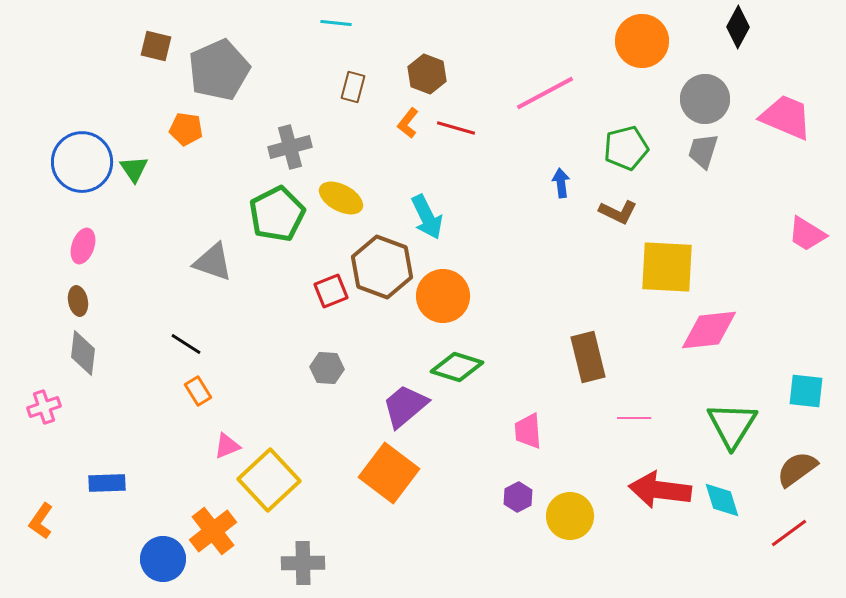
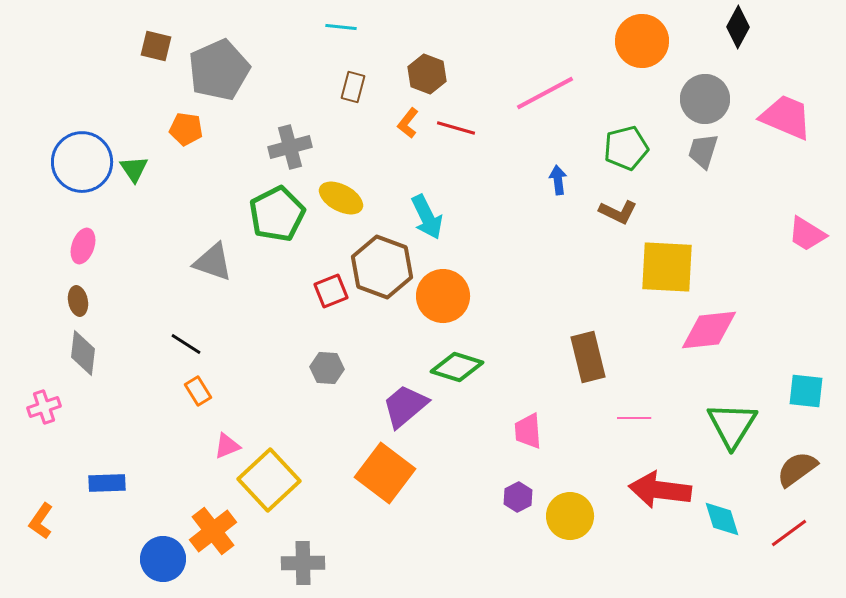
cyan line at (336, 23): moved 5 px right, 4 px down
blue arrow at (561, 183): moved 3 px left, 3 px up
orange square at (389, 473): moved 4 px left
cyan diamond at (722, 500): moved 19 px down
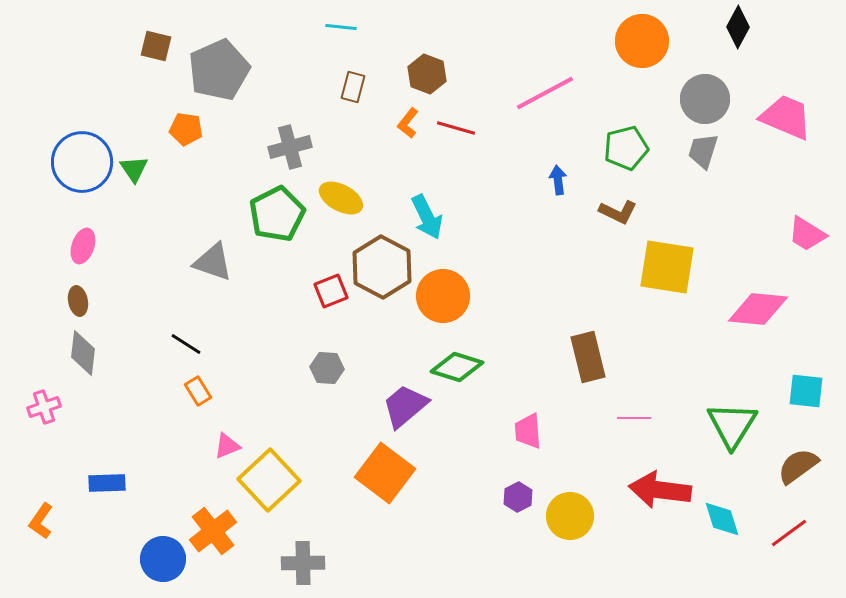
brown hexagon at (382, 267): rotated 8 degrees clockwise
yellow square at (667, 267): rotated 6 degrees clockwise
pink diamond at (709, 330): moved 49 px right, 21 px up; rotated 12 degrees clockwise
brown semicircle at (797, 469): moved 1 px right, 3 px up
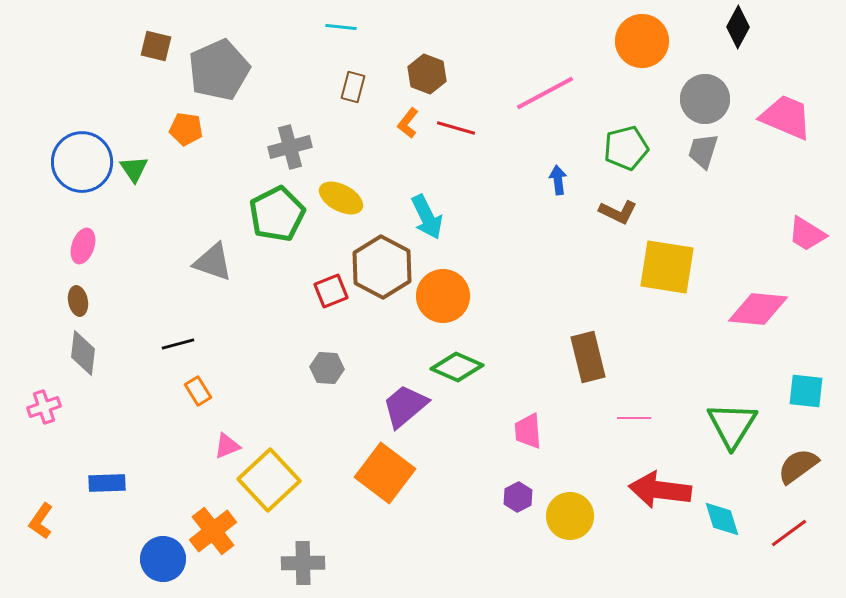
black line at (186, 344): moved 8 px left; rotated 48 degrees counterclockwise
green diamond at (457, 367): rotated 6 degrees clockwise
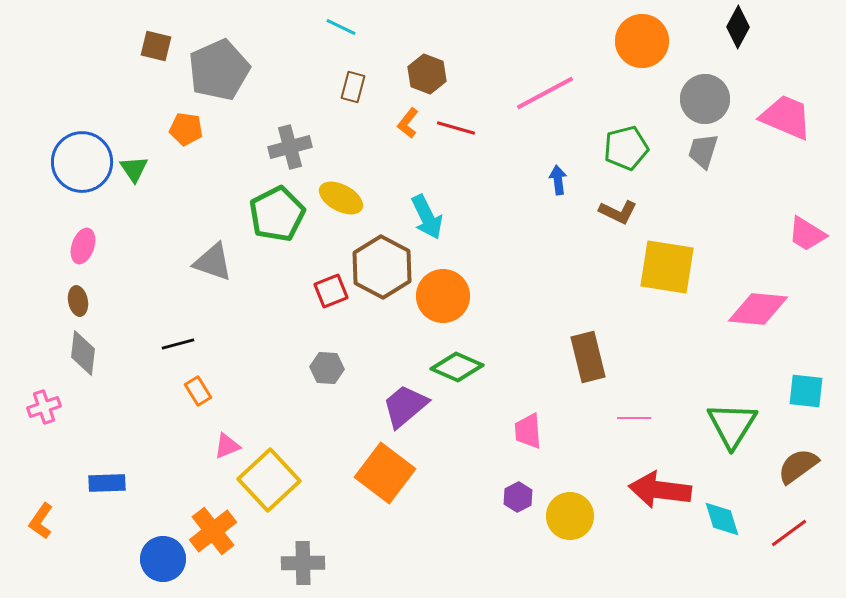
cyan line at (341, 27): rotated 20 degrees clockwise
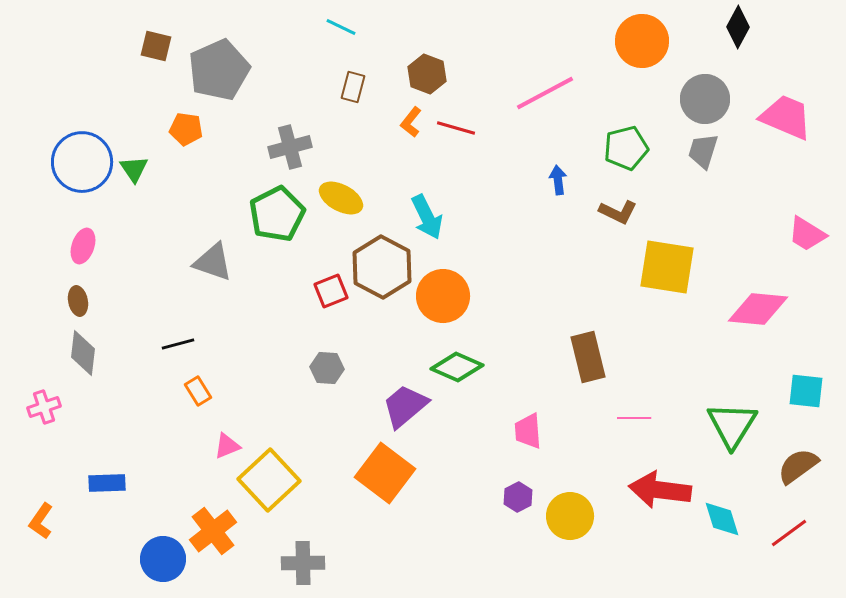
orange L-shape at (408, 123): moved 3 px right, 1 px up
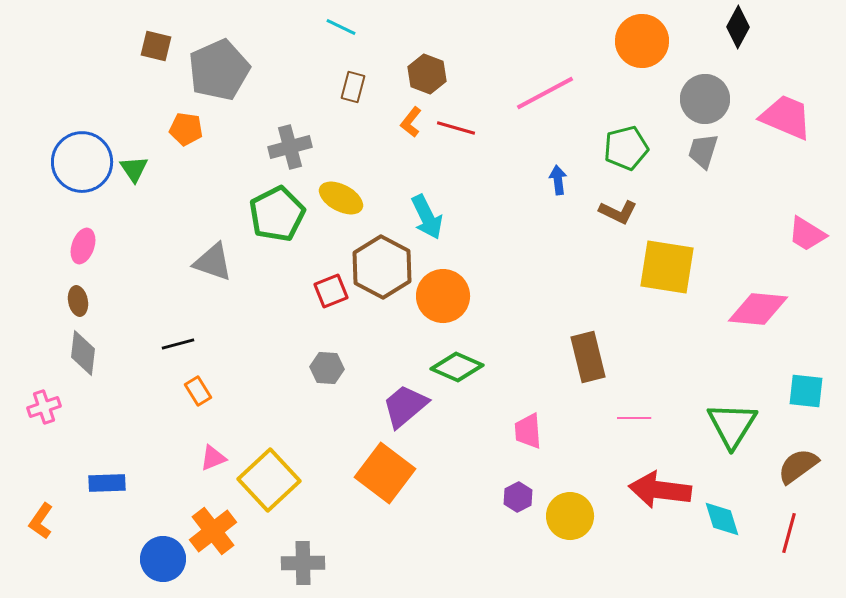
pink triangle at (227, 446): moved 14 px left, 12 px down
red line at (789, 533): rotated 39 degrees counterclockwise
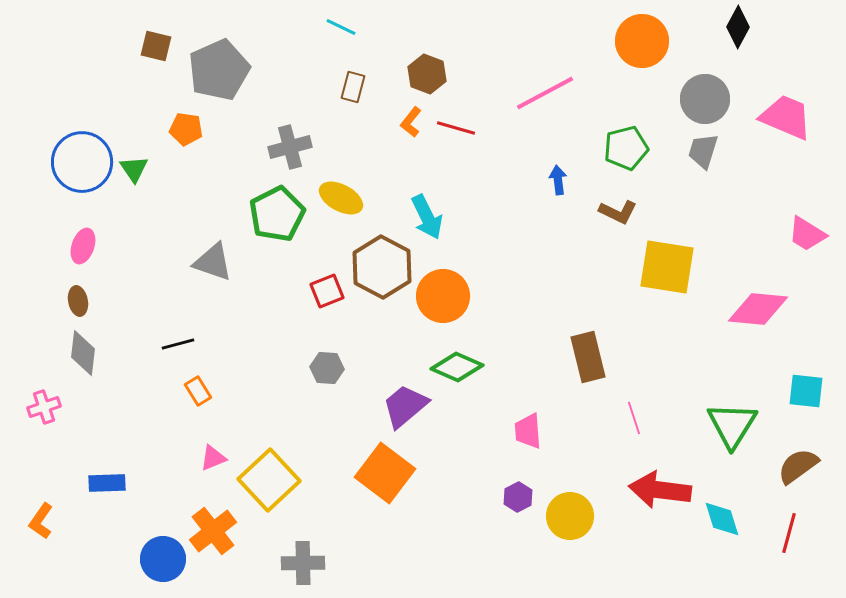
red square at (331, 291): moved 4 px left
pink line at (634, 418): rotated 72 degrees clockwise
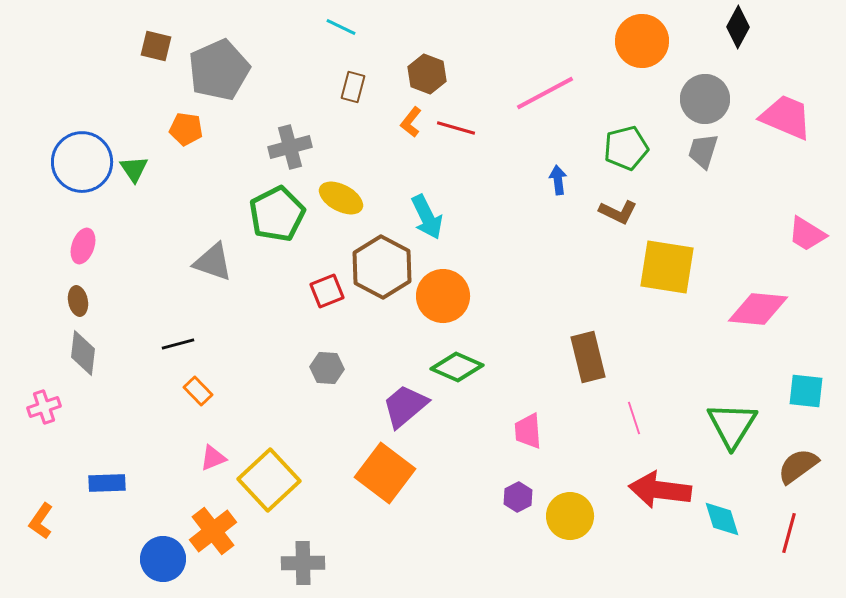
orange rectangle at (198, 391): rotated 12 degrees counterclockwise
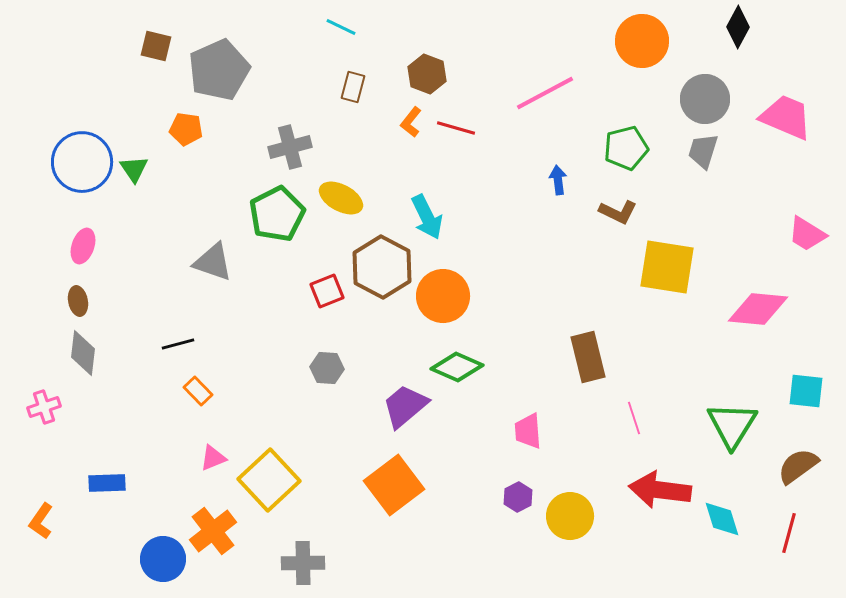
orange square at (385, 473): moved 9 px right, 12 px down; rotated 16 degrees clockwise
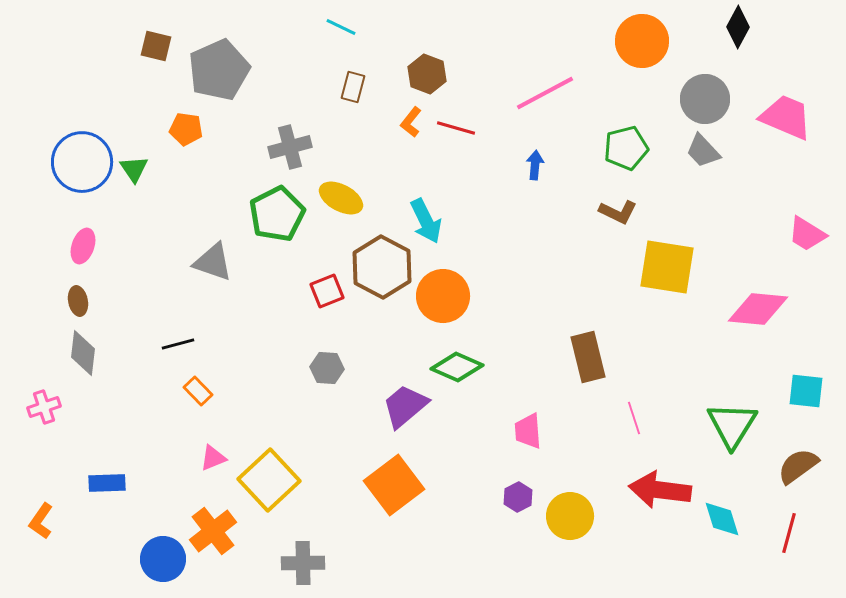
gray trapezoid at (703, 151): rotated 60 degrees counterclockwise
blue arrow at (558, 180): moved 23 px left, 15 px up; rotated 12 degrees clockwise
cyan arrow at (427, 217): moved 1 px left, 4 px down
